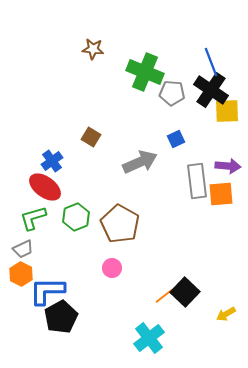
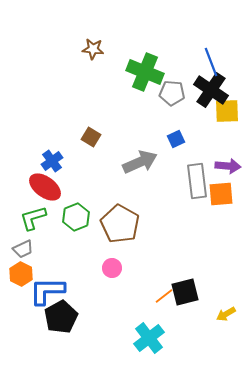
black square: rotated 32 degrees clockwise
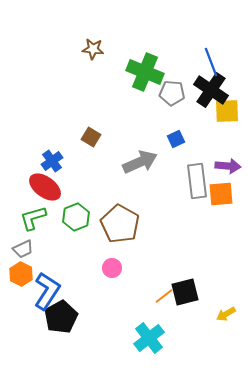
blue L-shape: rotated 123 degrees clockwise
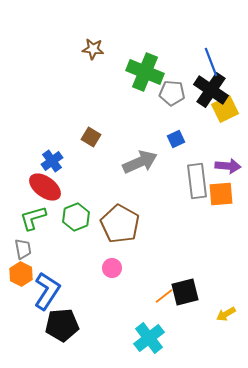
yellow square: moved 2 px left, 2 px up; rotated 24 degrees counterclockwise
gray trapezoid: rotated 75 degrees counterclockwise
black pentagon: moved 1 px right, 8 px down; rotated 24 degrees clockwise
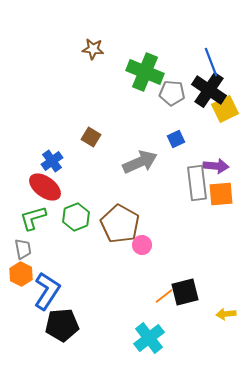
black cross: moved 2 px left
purple arrow: moved 12 px left
gray rectangle: moved 2 px down
pink circle: moved 30 px right, 23 px up
yellow arrow: rotated 24 degrees clockwise
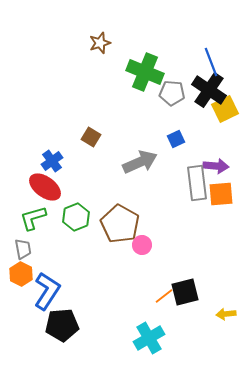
brown star: moved 7 px right, 6 px up; rotated 25 degrees counterclockwise
cyan cross: rotated 8 degrees clockwise
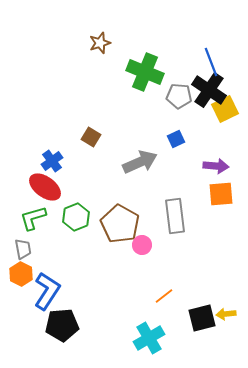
gray pentagon: moved 7 px right, 3 px down
gray rectangle: moved 22 px left, 33 px down
black square: moved 17 px right, 26 px down
